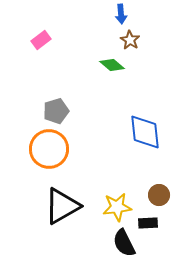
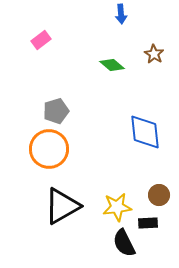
brown star: moved 24 px right, 14 px down
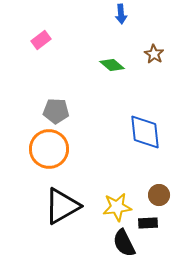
gray pentagon: rotated 20 degrees clockwise
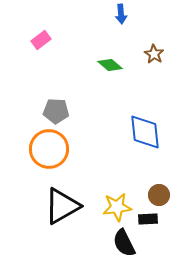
green diamond: moved 2 px left
black rectangle: moved 4 px up
